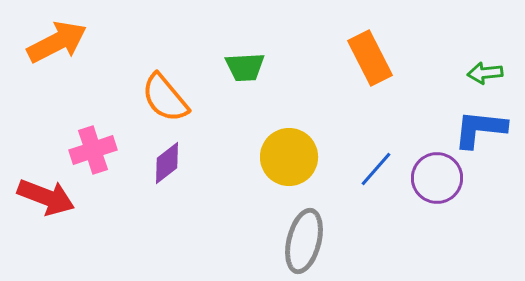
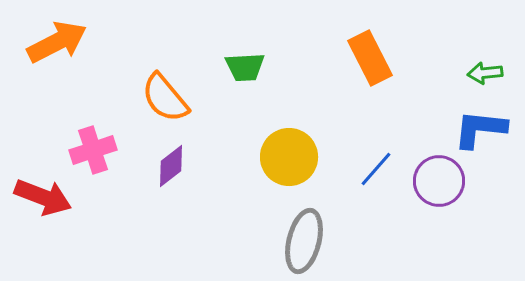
purple diamond: moved 4 px right, 3 px down
purple circle: moved 2 px right, 3 px down
red arrow: moved 3 px left
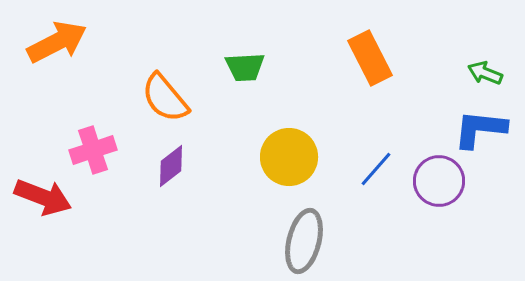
green arrow: rotated 28 degrees clockwise
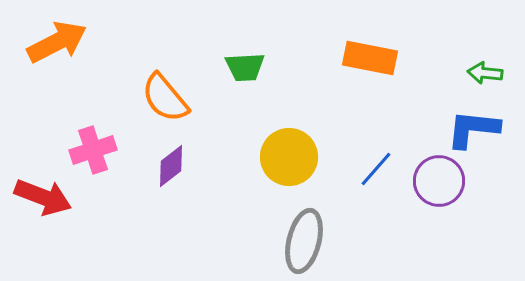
orange rectangle: rotated 52 degrees counterclockwise
green arrow: rotated 16 degrees counterclockwise
blue L-shape: moved 7 px left
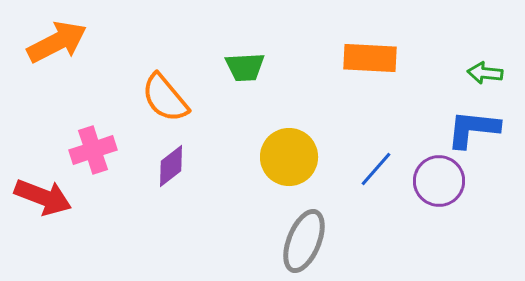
orange rectangle: rotated 8 degrees counterclockwise
gray ellipse: rotated 8 degrees clockwise
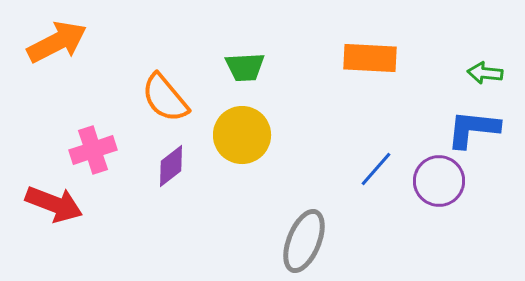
yellow circle: moved 47 px left, 22 px up
red arrow: moved 11 px right, 7 px down
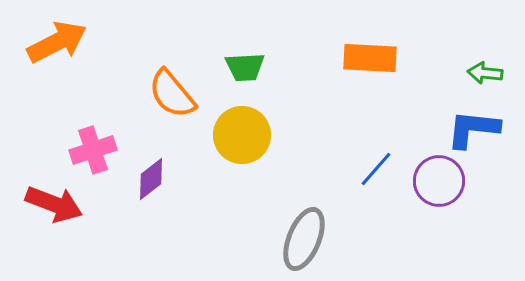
orange semicircle: moved 7 px right, 4 px up
purple diamond: moved 20 px left, 13 px down
gray ellipse: moved 2 px up
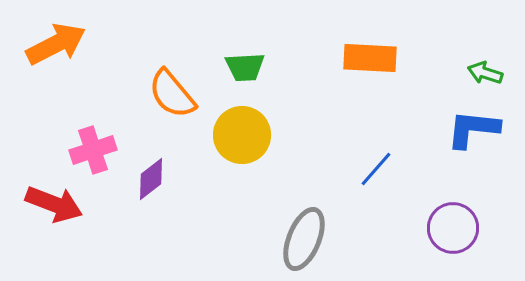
orange arrow: moved 1 px left, 2 px down
green arrow: rotated 12 degrees clockwise
purple circle: moved 14 px right, 47 px down
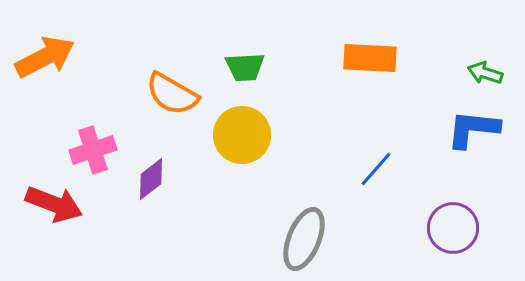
orange arrow: moved 11 px left, 13 px down
orange semicircle: rotated 20 degrees counterclockwise
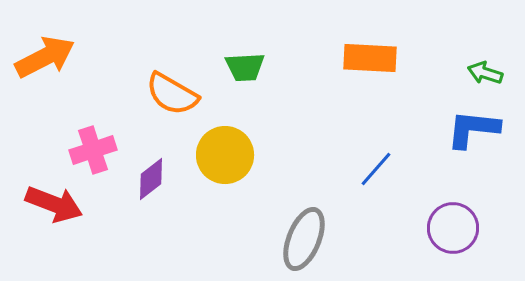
yellow circle: moved 17 px left, 20 px down
